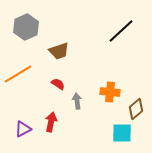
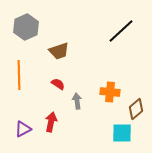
orange line: moved 1 px right, 1 px down; rotated 60 degrees counterclockwise
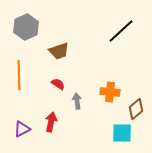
purple triangle: moved 1 px left
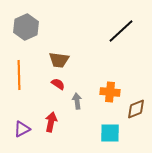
brown trapezoid: moved 9 px down; rotated 25 degrees clockwise
brown diamond: rotated 20 degrees clockwise
cyan square: moved 12 px left
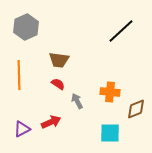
gray arrow: rotated 21 degrees counterclockwise
red arrow: rotated 54 degrees clockwise
